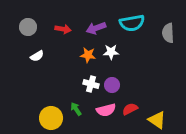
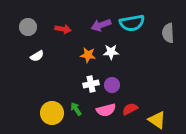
purple arrow: moved 5 px right, 3 px up
white cross: rotated 28 degrees counterclockwise
yellow circle: moved 1 px right, 5 px up
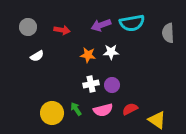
red arrow: moved 1 px left, 1 px down
pink semicircle: moved 3 px left
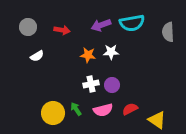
gray semicircle: moved 1 px up
yellow circle: moved 1 px right
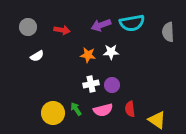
red semicircle: rotated 70 degrees counterclockwise
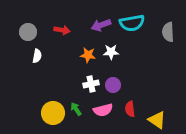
gray circle: moved 5 px down
white semicircle: rotated 48 degrees counterclockwise
purple circle: moved 1 px right
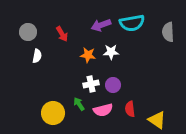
red arrow: moved 4 px down; rotated 49 degrees clockwise
green arrow: moved 3 px right, 5 px up
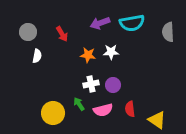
purple arrow: moved 1 px left, 2 px up
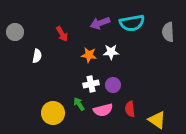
gray circle: moved 13 px left
orange star: moved 1 px right
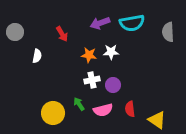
white cross: moved 1 px right, 4 px up
